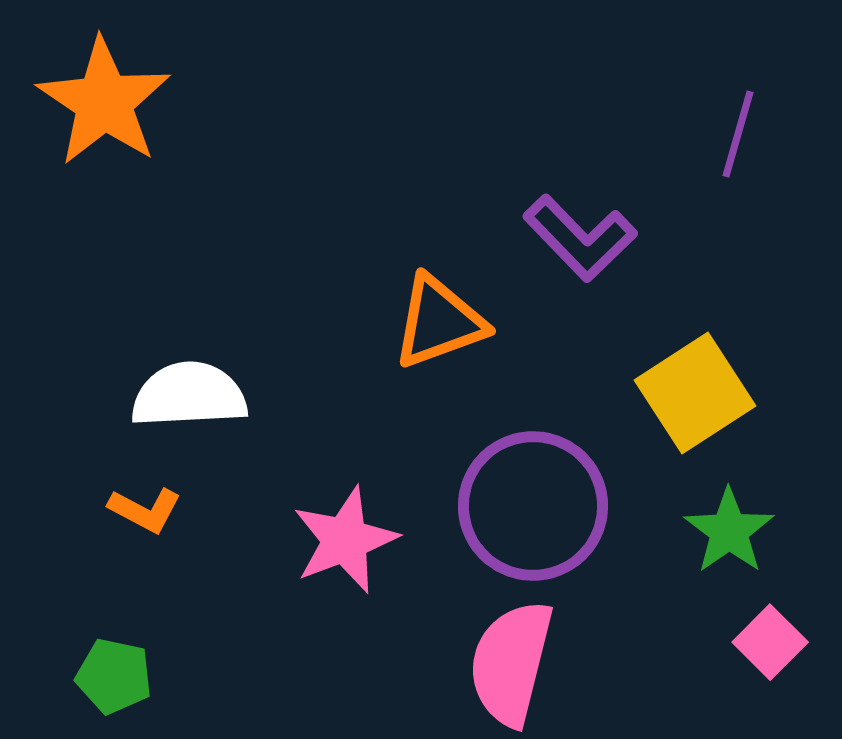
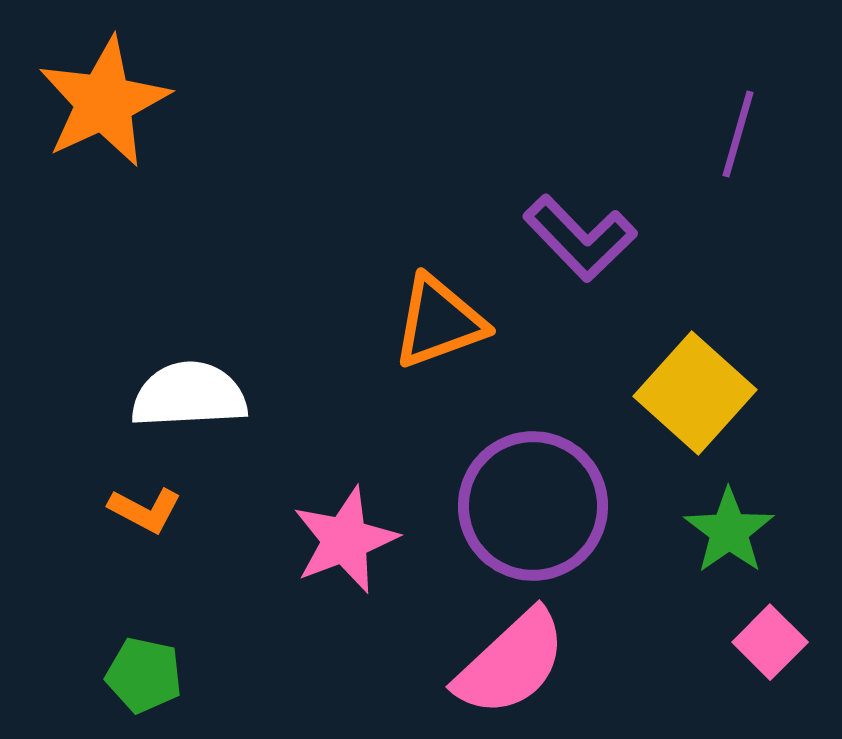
orange star: rotated 13 degrees clockwise
yellow square: rotated 15 degrees counterclockwise
pink semicircle: rotated 147 degrees counterclockwise
green pentagon: moved 30 px right, 1 px up
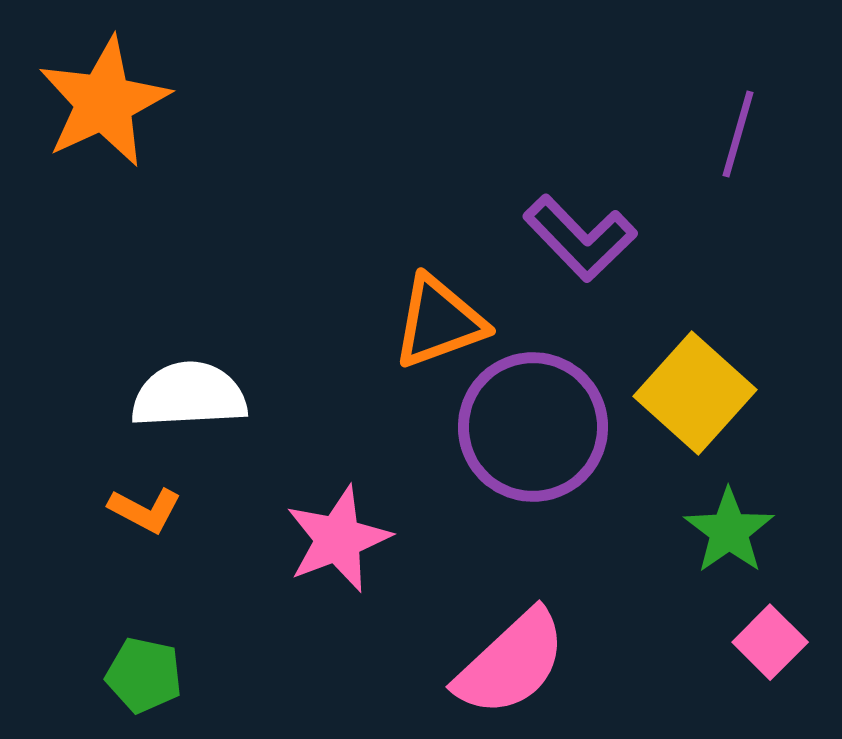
purple circle: moved 79 px up
pink star: moved 7 px left, 1 px up
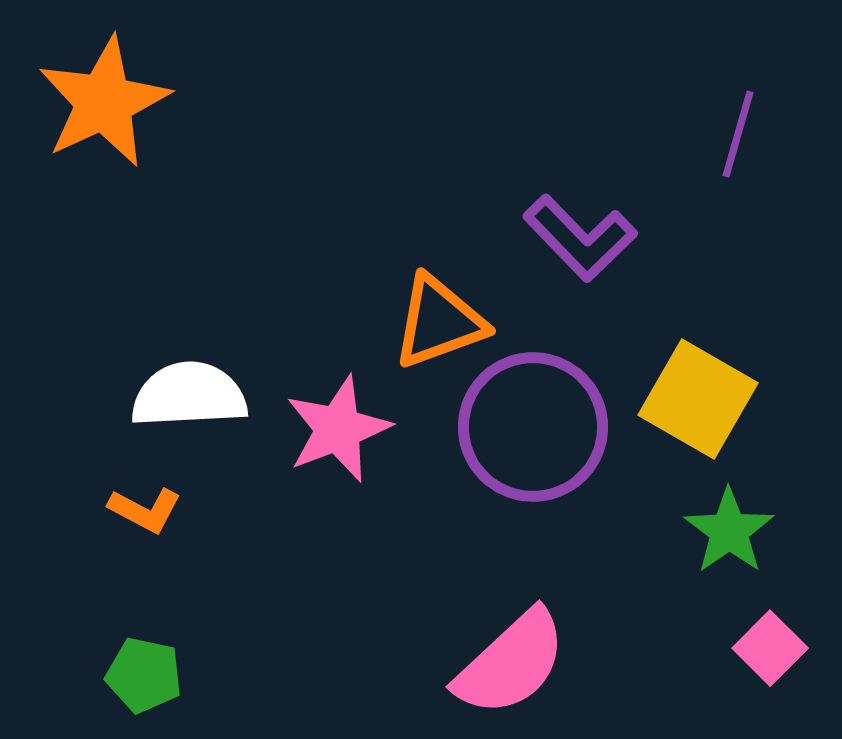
yellow square: moved 3 px right, 6 px down; rotated 12 degrees counterclockwise
pink star: moved 110 px up
pink square: moved 6 px down
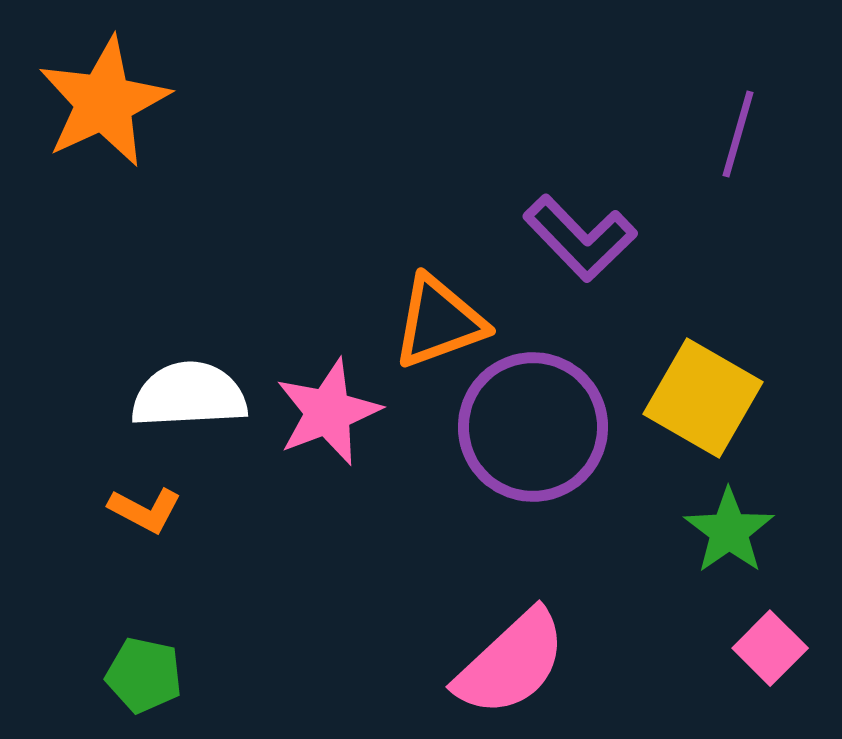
yellow square: moved 5 px right, 1 px up
pink star: moved 10 px left, 17 px up
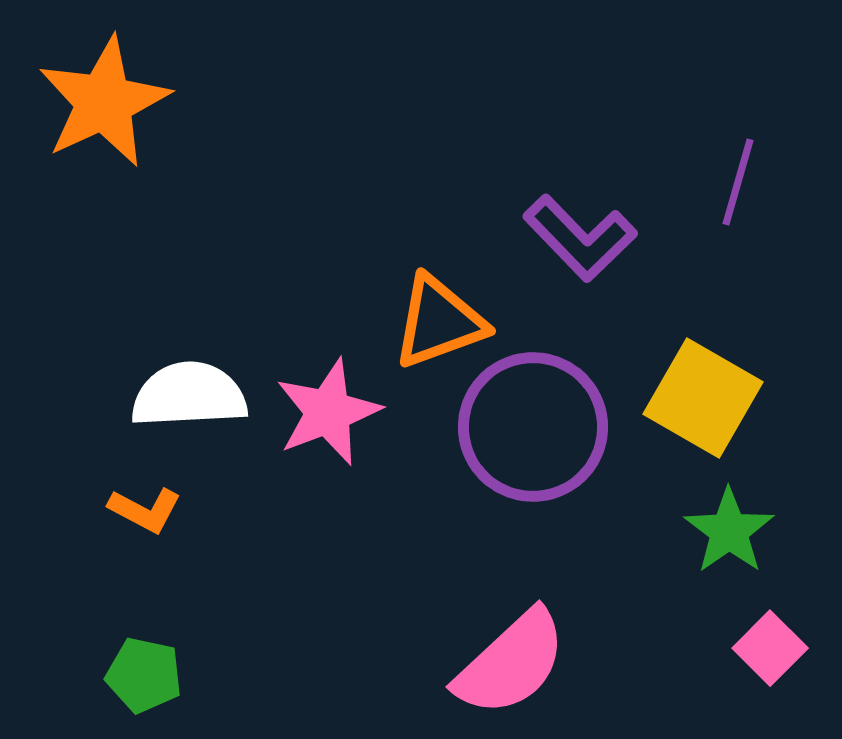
purple line: moved 48 px down
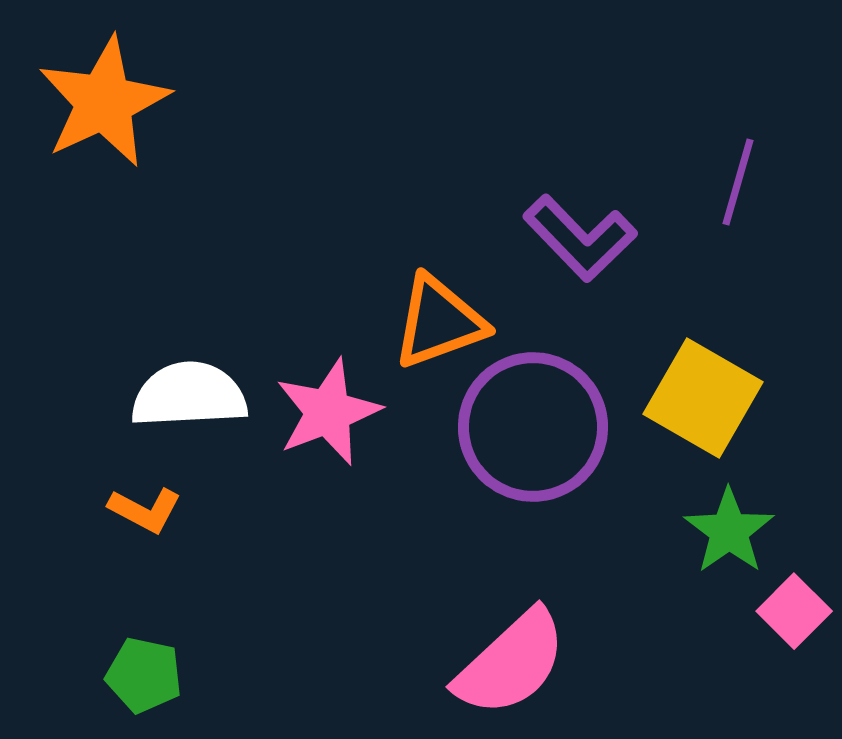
pink square: moved 24 px right, 37 px up
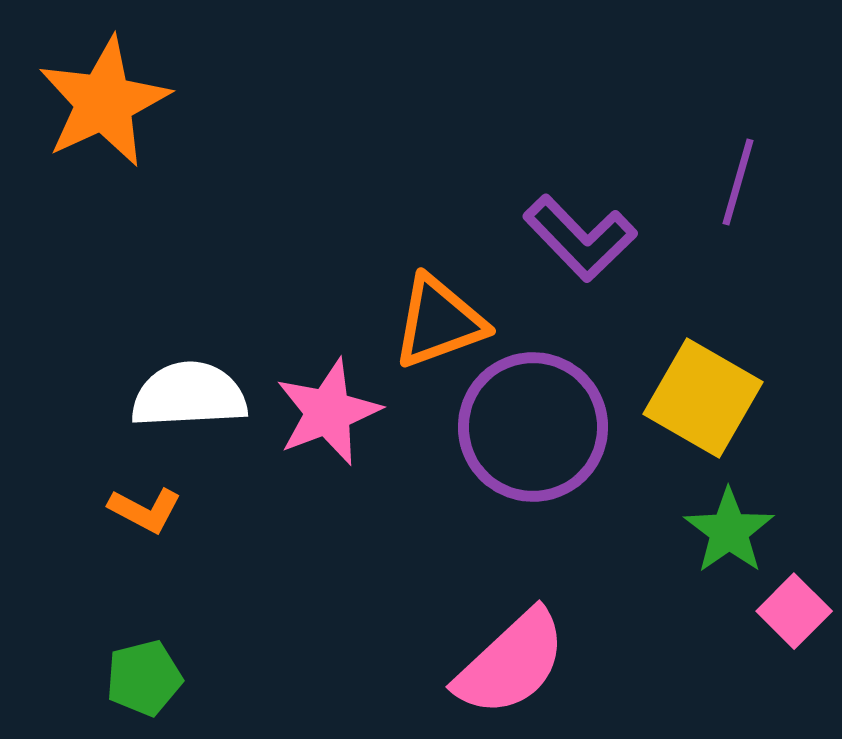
green pentagon: moved 3 px down; rotated 26 degrees counterclockwise
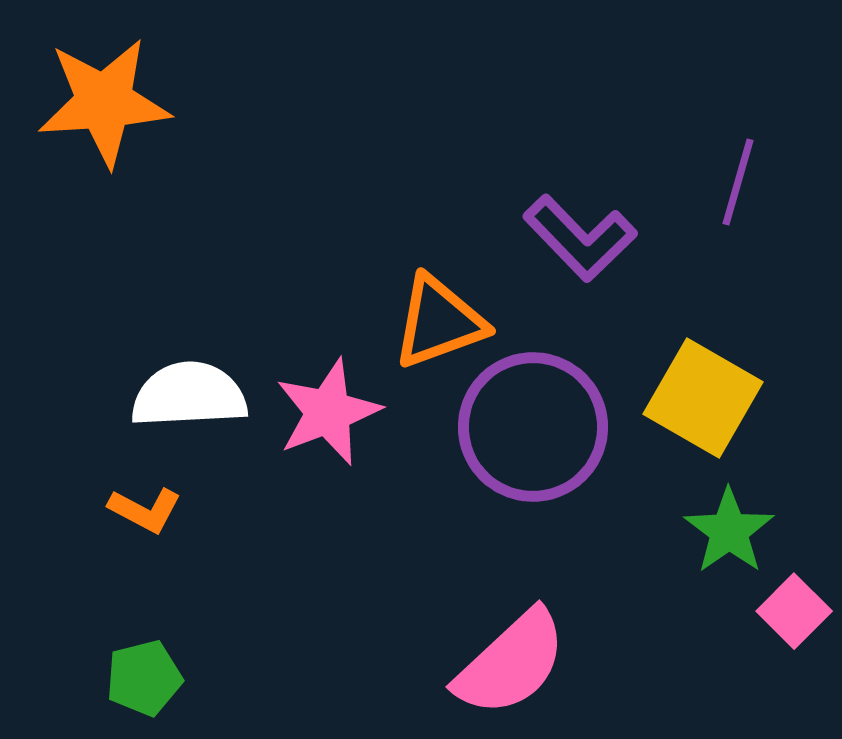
orange star: rotated 21 degrees clockwise
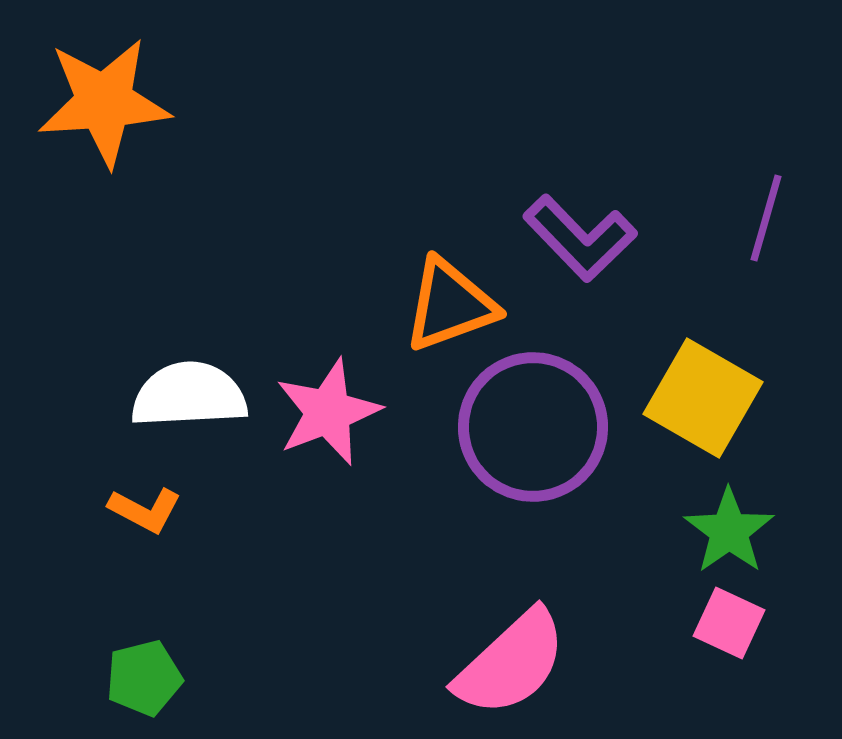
purple line: moved 28 px right, 36 px down
orange triangle: moved 11 px right, 17 px up
pink square: moved 65 px left, 12 px down; rotated 20 degrees counterclockwise
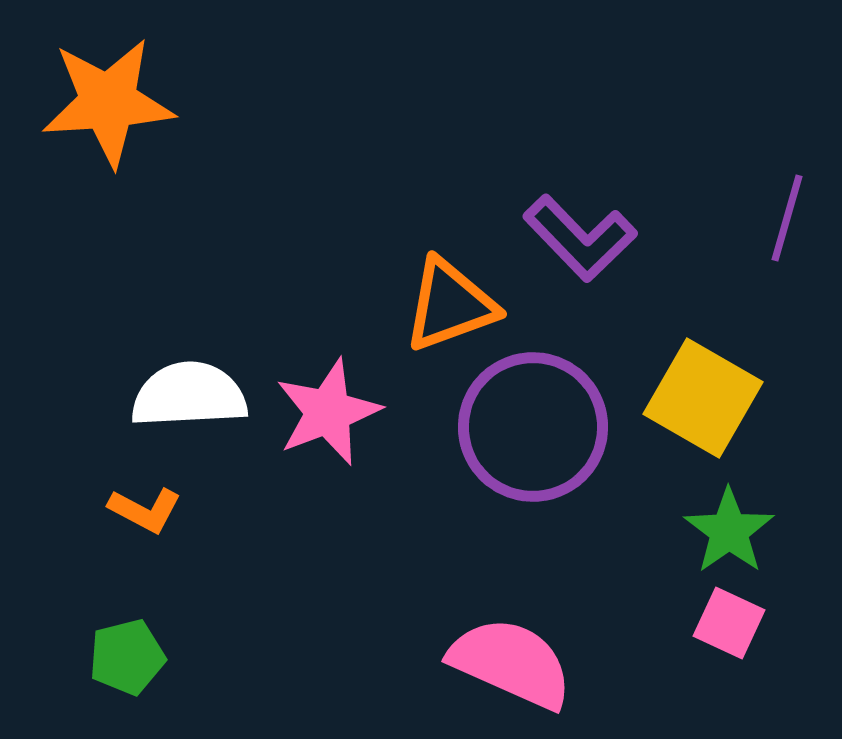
orange star: moved 4 px right
purple line: moved 21 px right
pink semicircle: rotated 113 degrees counterclockwise
green pentagon: moved 17 px left, 21 px up
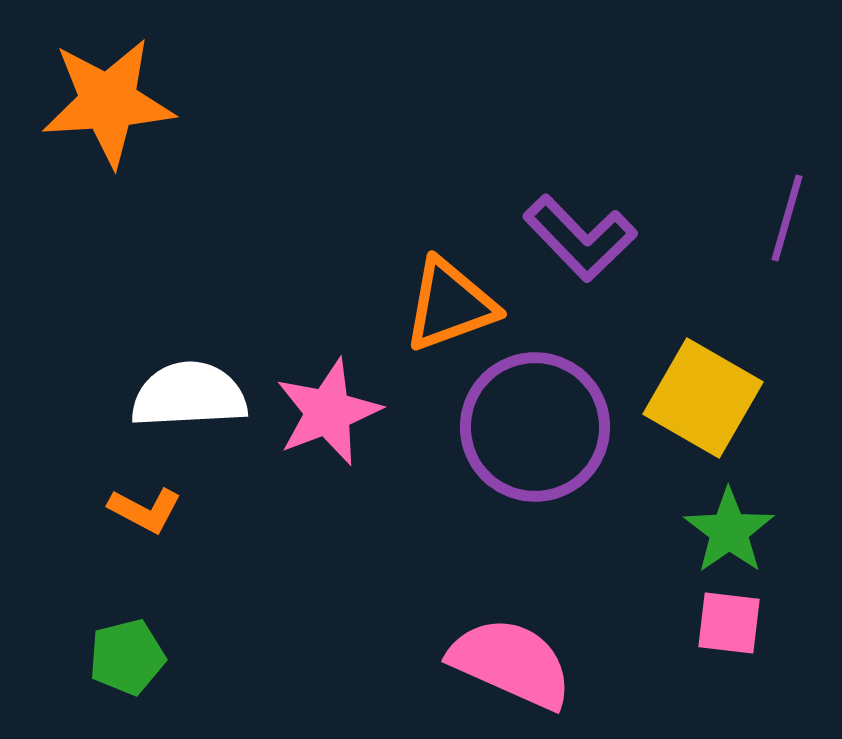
purple circle: moved 2 px right
pink square: rotated 18 degrees counterclockwise
